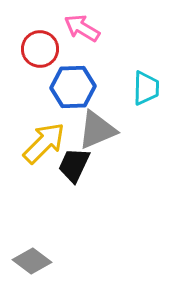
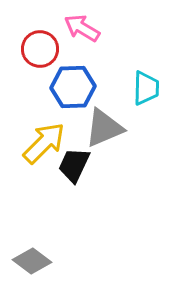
gray triangle: moved 7 px right, 2 px up
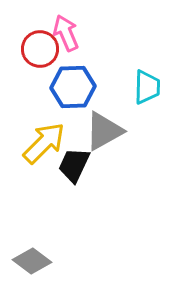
pink arrow: moved 16 px left, 5 px down; rotated 36 degrees clockwise
cyan trapezoid: moved 1 px right, 1 px up
gray triangle: moved 3 px down; rotated 6 degrees counterclockwise
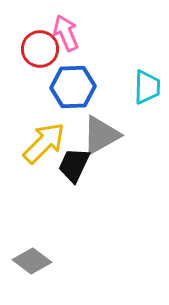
gray triangle: moved 3 px left, 4 px down
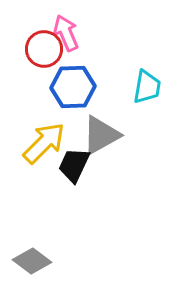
red circle: moved 4 px right
cyan trapezoid: rotated 9 degrees clockwise
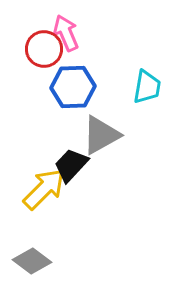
yellow arrow: moved 46 px down
black trapezoid: moved 3 px left; rotated 18 degrees clockwise
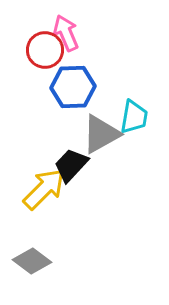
red circle: moved 1 px right, 1 px down
cyan trapezoid: moved 13 px left, 30 px down
gray triangle: moved 1 px up
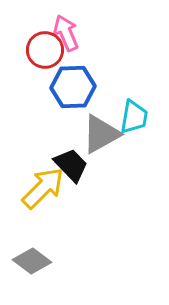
black trapezoid: rotated 93 degrees clockwise
yellow arrow: moved 1 px left, 1 px up
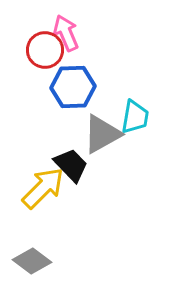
cyan trapezoid: moved 1 px right
gray triangle: moved 1 px right
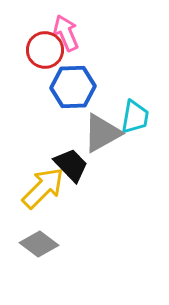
gray triangle: moved 1 px up
gray diamond: moved 7 px right, 17 px up
